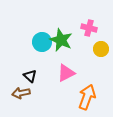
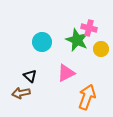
green star: moved 16 px right
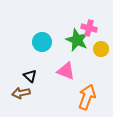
pink triangle: moved 2 px up; rotated 48 degrees clockwise
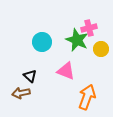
pink cross: rotated 28 degrees counterclockwise
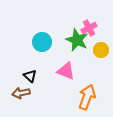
pink cross: rotated 14 degrees counterclockwise
yellow circle: moved 1 px down
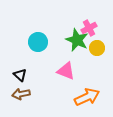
cyan circle: moved 4 px left
yellow circle: moved 4 px left, 2 px up
black triangle: moved 10 px left, 1 px up
brown arrow: moved 1 px down
orange arrow: rotated 45 degrees clockwise
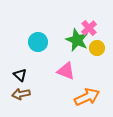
pink cross: rotated 14 degrees counterclockwise
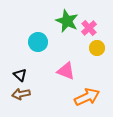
green star: moved 10 px left, 19 px up
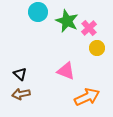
cyan circle: moved 30 px up
black triangle: moved 1 px up
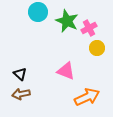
pink cross: rotated 14 degrees clockwise
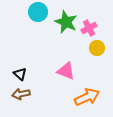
green star: moved 1 px left, 1 px down
